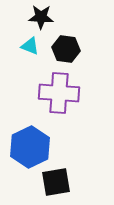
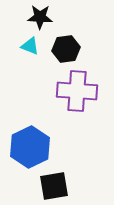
black star: moved 1 px left
black hexagon: rotated 16 degrees counterclockwise
purple cross: moved 18 px right, 2 px up
black square: moved 2 px left, 4 px down
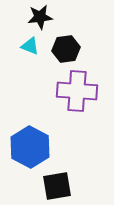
black star: rotated 10 degrees counterclockwise
blue hexagon: rotated 6 degrees counterclockwise
black square: moved 3 px right
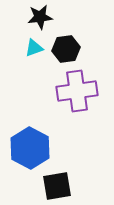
cyan triangle: moved 4 px right, 2 px down; rotated 42 degrees counterclockwise
purple cross: rotated 12 degrees counterclockwise
blue hexagon: moved 1 px down
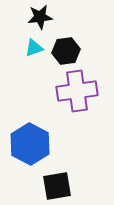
black hexagon: moved 2 px down
blue hexagon: moved 4 px up
